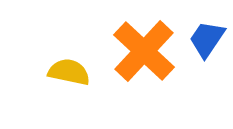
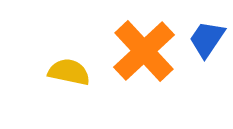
orange cross: rotated 4 degrees clockwise
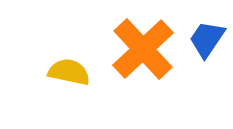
orange cross: moved 1 px left, 2 px up
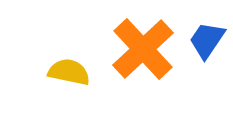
blue trapezoid: moved 1 px down
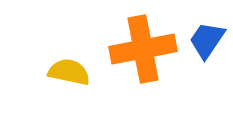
orange cross: rotated 32 degrees clockwise
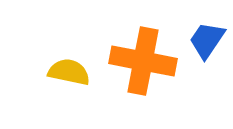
orange cross: moved 12 px down; rotated 22 degrees clockwise
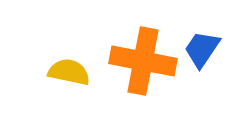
blue trapezoid: moved 5 px left, 9 px down
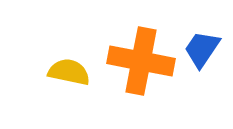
orange cross: moved 2 px left
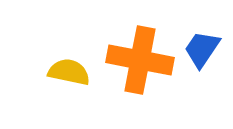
orange cross: moved 1 px left, 1 px up
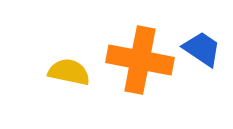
blue trapezoid: rotated 90 degrees clockwise
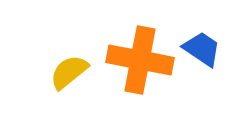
yellow semicircle: rotated 51 degrees counterclockwise
